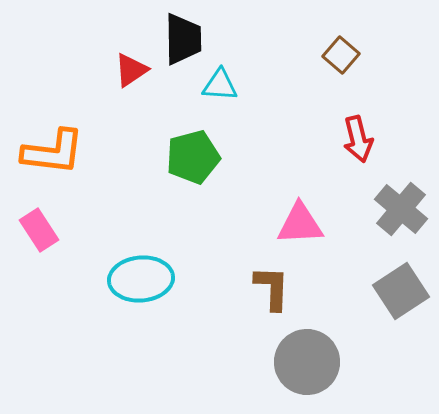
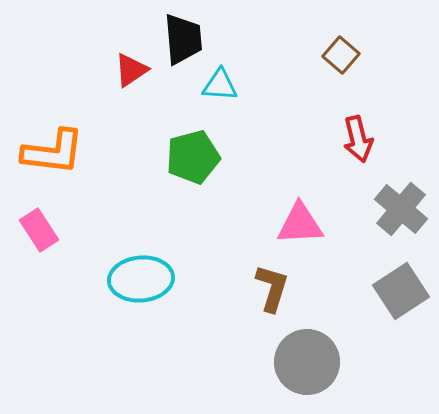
black trapezoid: rotated 4 degrees counterclockwise
brown L-shape: rotated 15 degrees clockwise
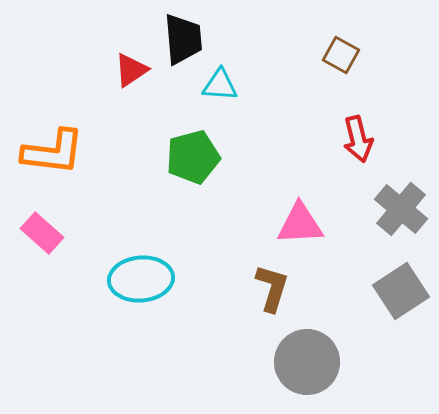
brown square: rotated 12 degrees counterclockwise
pink rectangle: moved 3 px right, 3 px down; rotated 15 degrees counterclockwise
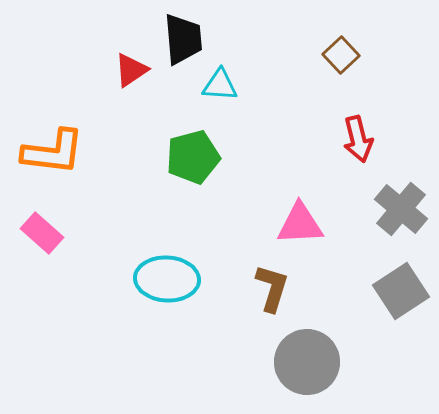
brown square: rotated 18 degrees clockwise
cyan ellipse: moved 26 px right; rotated 8 degrees clockwise
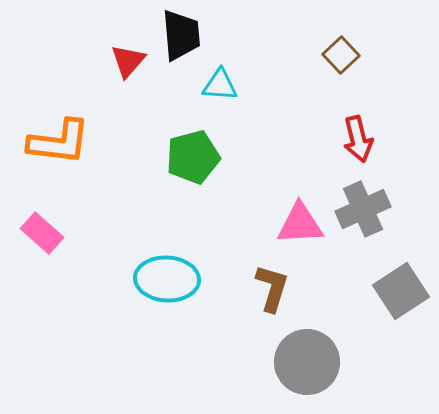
black trapezoid: moved 2 px left, 4 px up
red triangle: moved 3 px left, 9 px up; rotated 15 degrees counterclockwise
orange L-shape: moved 6 px right, 10 px up
gray cross: moved 38 px left; rotated 26 degrees clockwise
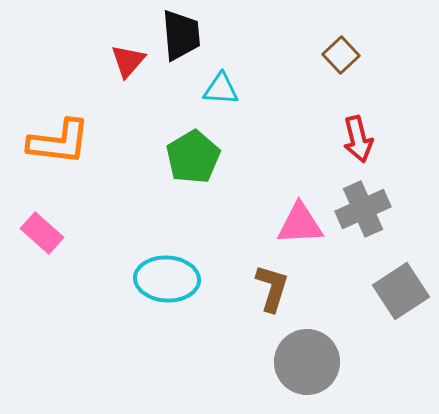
cyan triangle: moved 1 px right, 4 px down
green pentagon: rotated 16 degrees counterclockwise
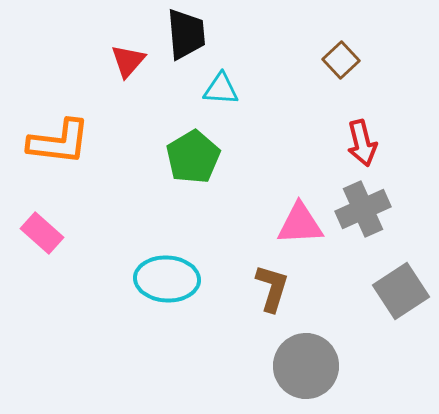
black trapezoid: moved 5 px right, 1 px up
brown square: moved 5 px down
red arrow: moved 4 px right, 4 px down
gray circle: moved 1 px left, 4 px down
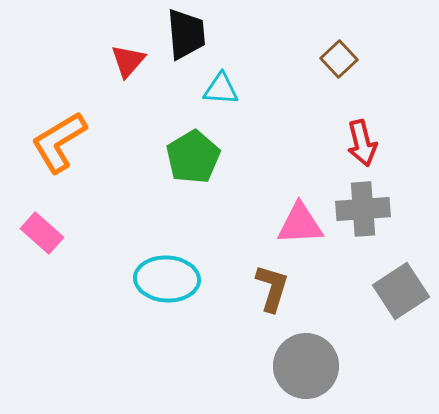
brown square: moved 2 px left, 1 px up
orange L-shape: rotated 142 degrees clockwise
gray cross: rotated 20 degrees clockwise
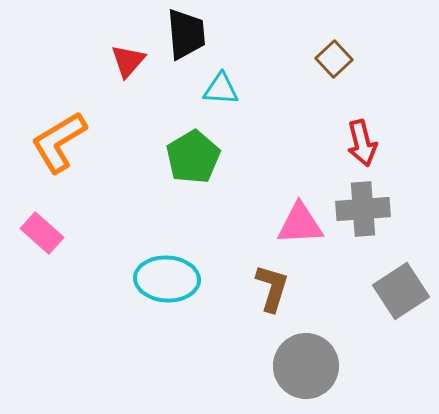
brown square: moved 5 px left
